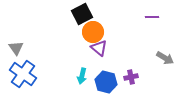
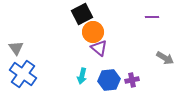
purple cross: moved 1 px right, 3 px down
blue hexagon: moved 3 px right, 2 px up; rotated 20 degrees counterclockwise
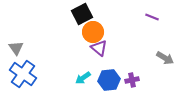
purple line: rotated 24 degrees clockwise
cyan arrow: moved 1 px right, 2 px down; rotated 42 degrees clockwise
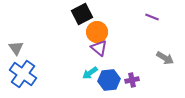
orange circle: moved 4 px right
cyan arrow: moved 7 px right, 5 px up
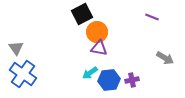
purple triangle: rotated 30 degrees counterclockwise
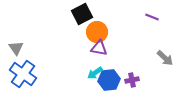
gray arrow: rotated 12 degrees clockwise
cyan arrow: moved 5 px right
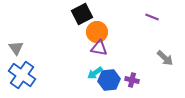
blue cross: moved 1 px left, 1 px down
purple cross: rotated 24 degrees clockwise
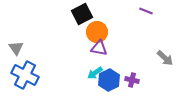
purple line: moved 6 px left, 6 px up
blue cross: moved 3 px right; rotated 8 degrees counterclockwise
blue hexagon: rotated 20 degrees counterclockwise
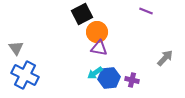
gray arrow: rotated 90 degrees counterclockwise
blue hexagon: moved 2 px up; rotated 20 degrees clockwise
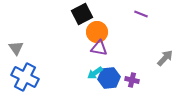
purple line: moved 5 px left, 3 px down
blue cross: moved 2 px down
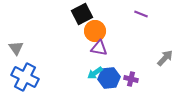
orange circle: moved 2 px left, 1 px up
purple cross: moved 1 px left, 1 px up
